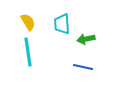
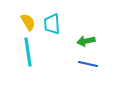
cyan trapezoid: moved 10 px left
green arrow: moved 2 px down
blue line: moved 5 px right, 3 px up
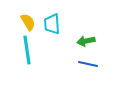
cyan line: moved 1 px left, 2 px up
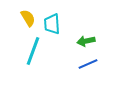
yellow semicircle: moved 4 px up
cyan line: moved 6 px right, 1 px down; rotated 28 degrees clockwise
blue line: rotated 36 degrees counterclockwise
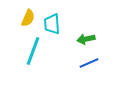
yellow semicircle: rotated 54 degrees clockwise
green arrow: moved 2 px up
blue line: moved 1 px right, 1 px up
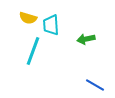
yellow semicircle: rotated 84 degrees clockwise
cyan trapezoid: moved 1 px left, 1 px down
blue line: moved 6 px right, 22 px down; rotated 54 degrees clockwise
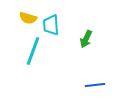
green arrow: rotated 54 degrees counterclockwise
blue line: rotated 36 degrees counterclockwise
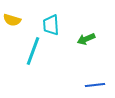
yellow semicircle: moved 16 px left, 2 px down
green arrow: rotated 42 degrees clockwise
